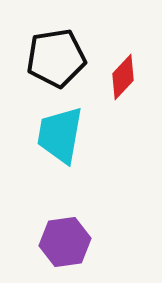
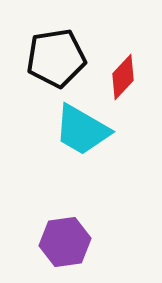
cyan trapezoid: moved 22 px right, 5 px up; rotated 70 degrees counterclockwise
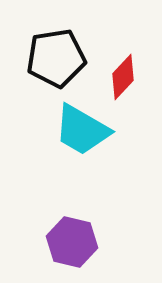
purple hexagon: moved 7 px right; rotated 21 degrees clockwise
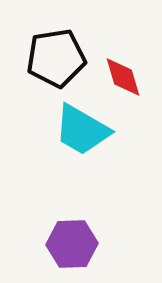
red diamond: rotated 60 degrees counterclockwise
purple hexagon: moved 2 px down; rotated 15 degrees counterclockwise
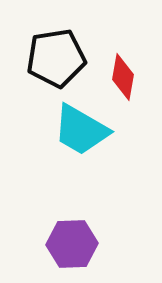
red diamond: rotated 27 degrees clockwise
cyan trapezoid: moved 1 px left
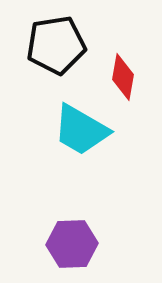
black pentagon: moved 13 px up
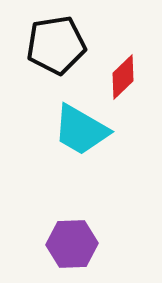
red diamond: rotated 36 degrees clockwise
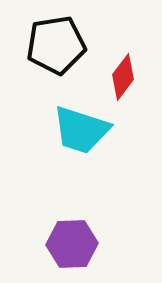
red diamond: rotated 9 degrees counterclockwise
cyan trapezoid: rotated 12 degrees counterclockwise
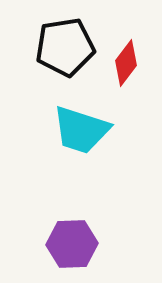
black pentagon: moved 9 px right, 2 px down
red diamond: moved 3 px right, 14 px up
